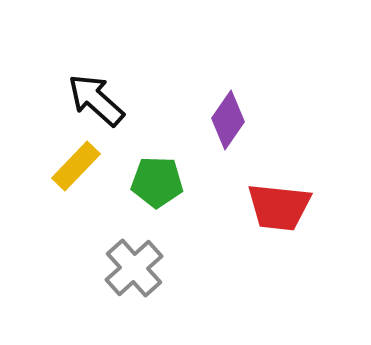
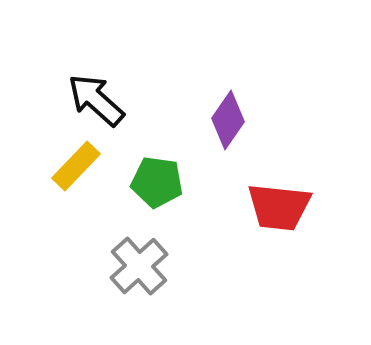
green pentagon: rotated 6 degrees clockwise
gray cross: moved 5 px right, 2 px up
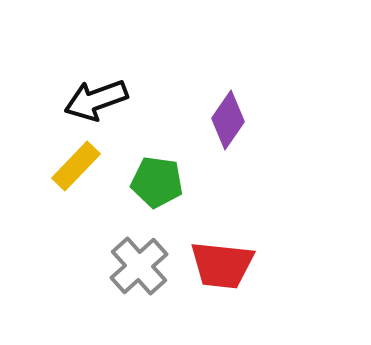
black arrow: rotated 62 degrees counterclockwise
red trapezoid: moved 57 px left, 58 px down
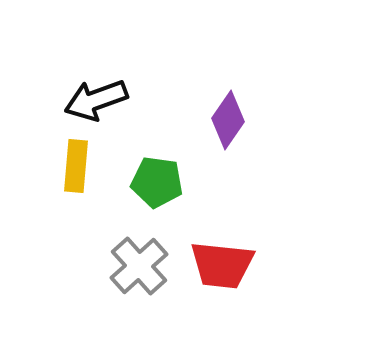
yellow rectangle: rotated 39 degrees counterclockwise
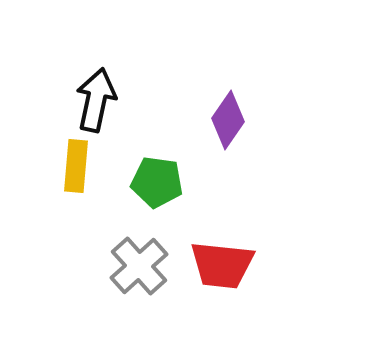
black arrow: rotated 122 degrees clockwise
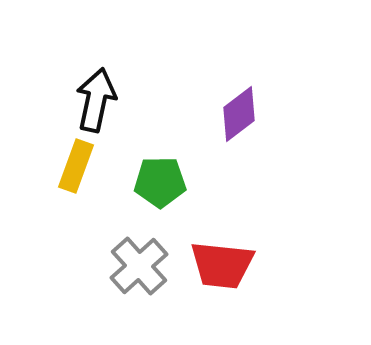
purple diamond: moved 11 px right, 6 px up; rotated 18 degrees clockwise
yellow rectangle: rotated 15 degrees clockwise
green pentagon: moved 3 px right; rotated 9 degrees counterclockwise
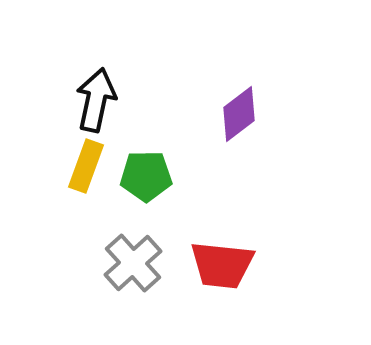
yellow rectangle: moved 10 px right
green pentagon: moved 14 px left, 6 px up
gray cross: moved 6 px left, 3 px up
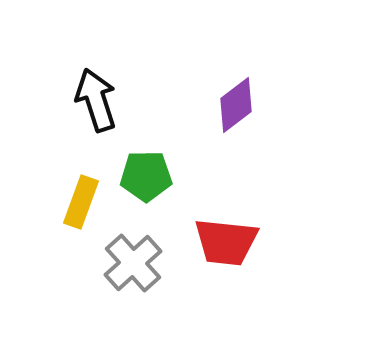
black arrow: rotated 30 degrees counterclockwise
purple diamond: moved 3 px left, 9 px up
yellow rectangle: moved 5 px left, 36 px down
red trapezoid: moved 4 px right, 23 px up
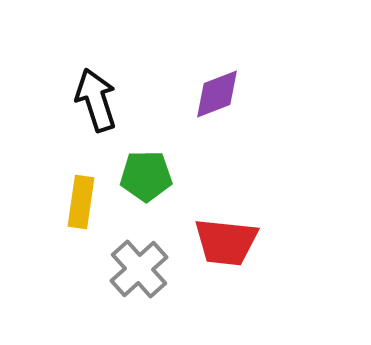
purple diamond: moved 19 px left, 11 px up; rotated 16 degrees clockwise
yellow rectangle: rotated 12 degrees counterclockwise
gray cross: moved 6 px right, 6 px down
